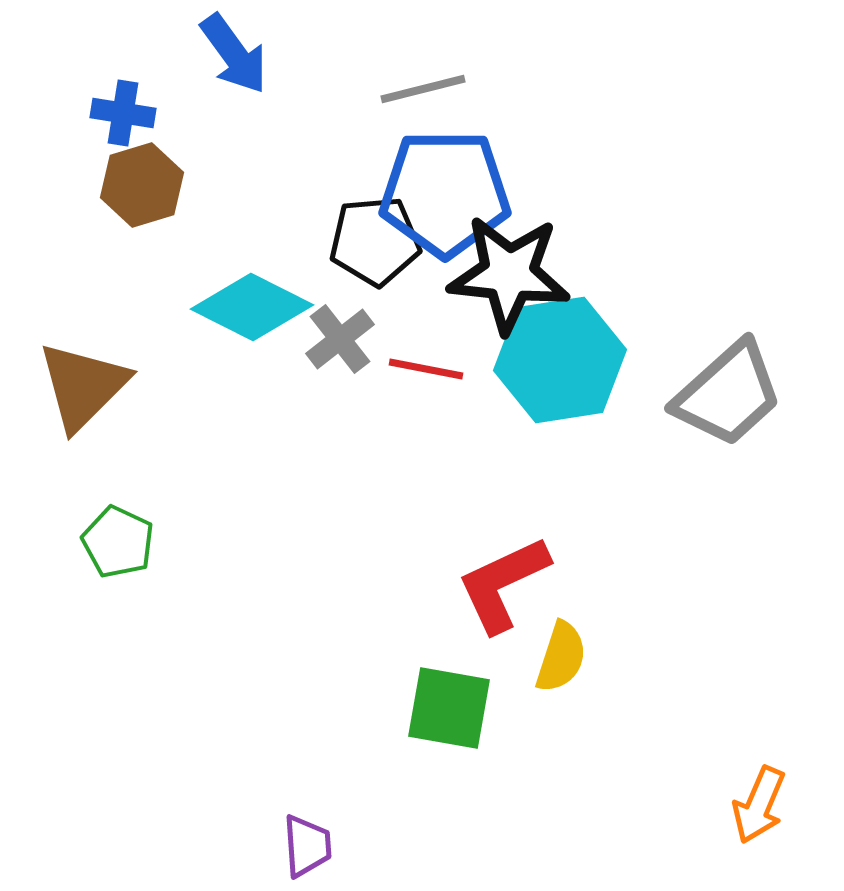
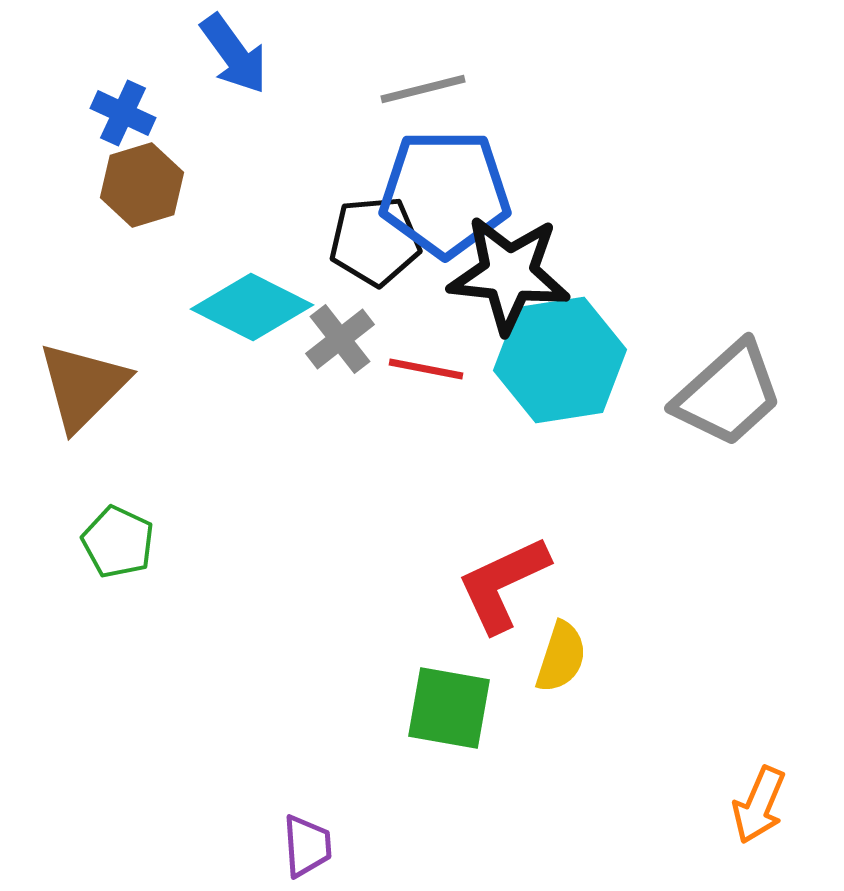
blue cross: rotated 16 degrees clockwise
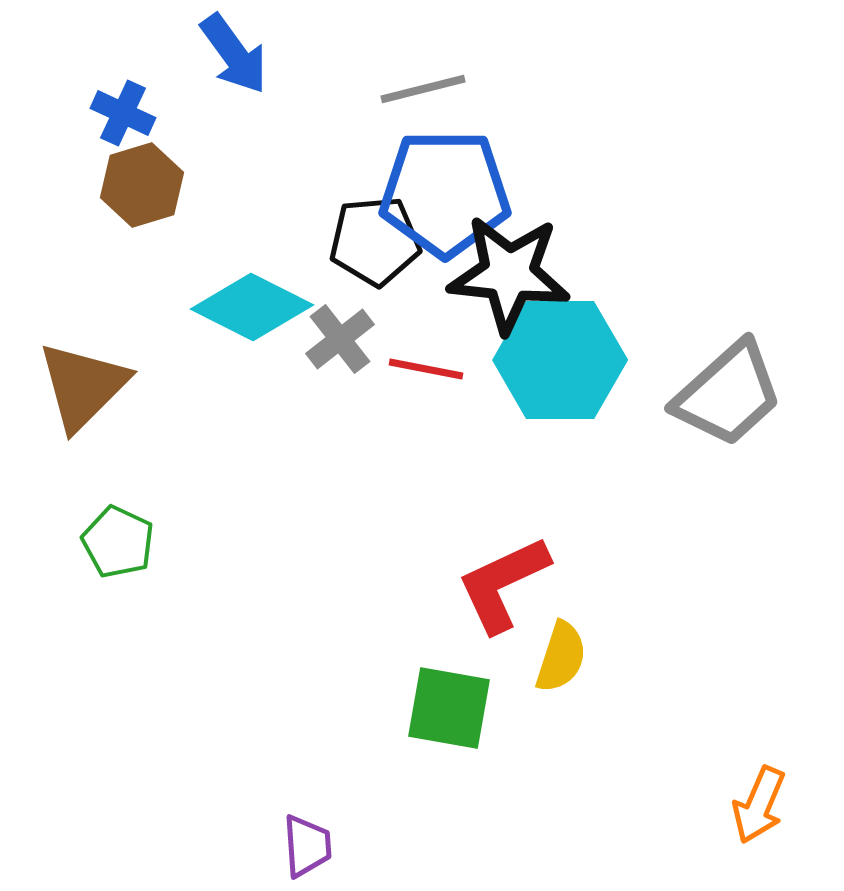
cyan hexagon: rotated 9 degrees clockwise
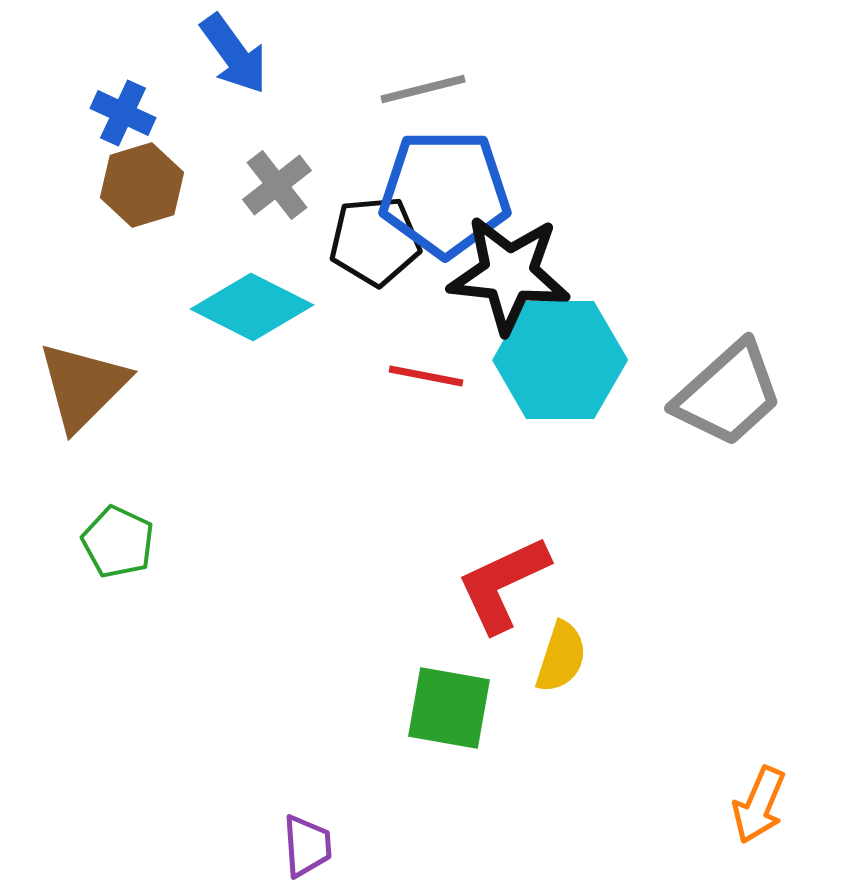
gray cross: moved 63 px left, 154 px up
red line: moved 7 px down
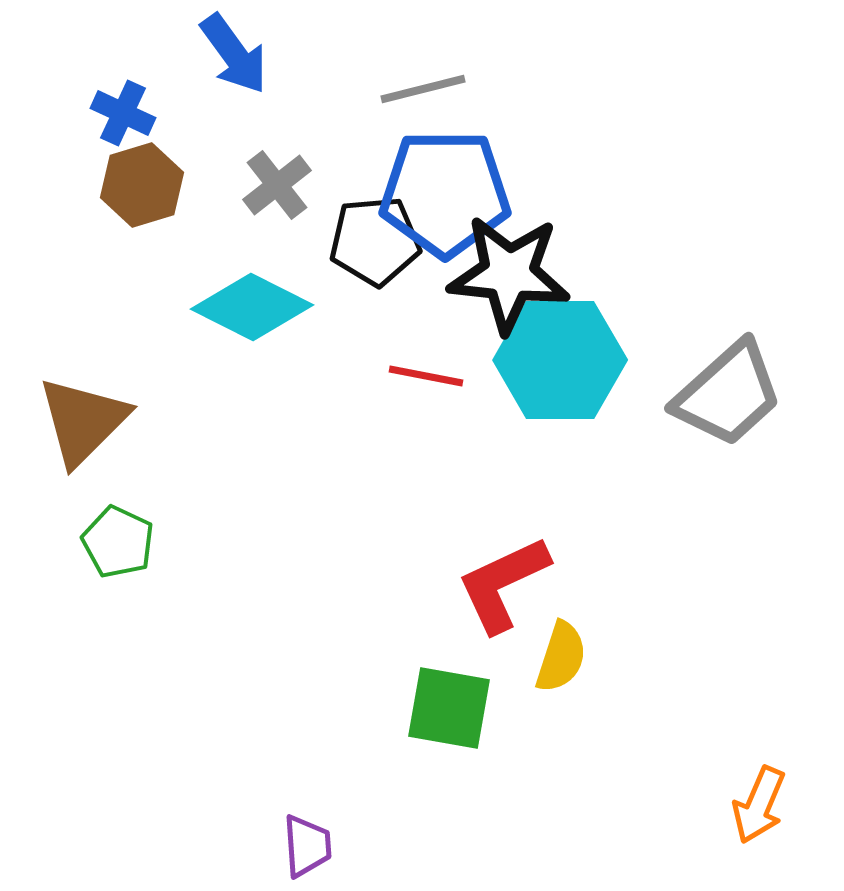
brown triangle: moved 35 px down
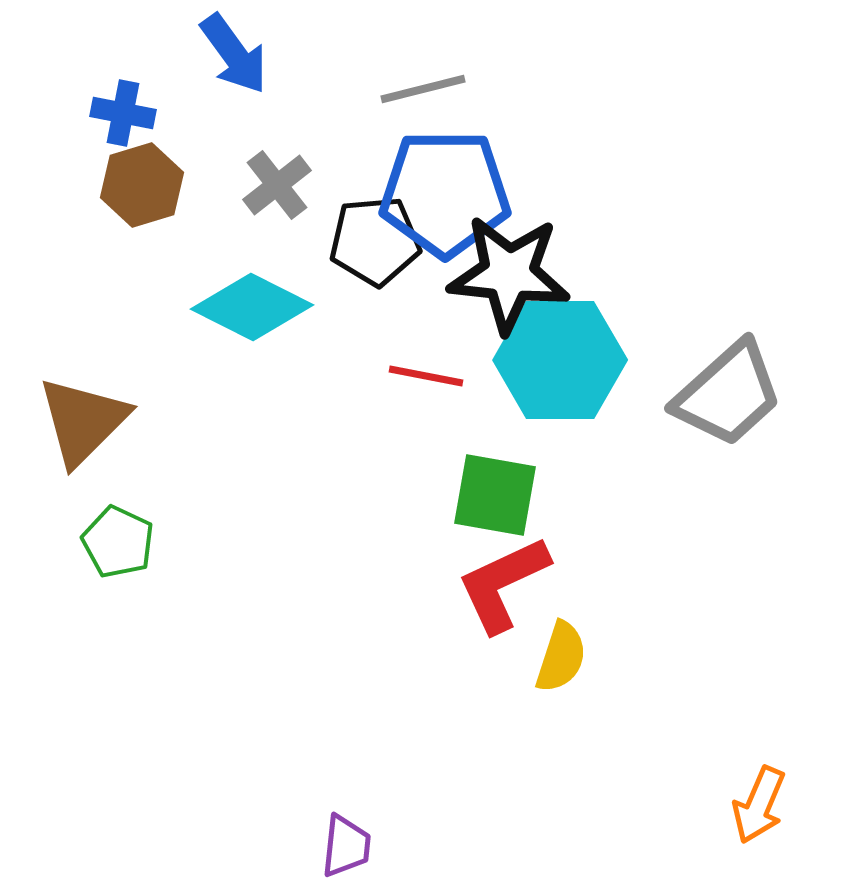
blue cross: rotated 14 degrees counterclockwise
green square: moved 46 px right, 213 px up
purple trapezoid: moved 39 px right; rotated 10 degrees clockwise
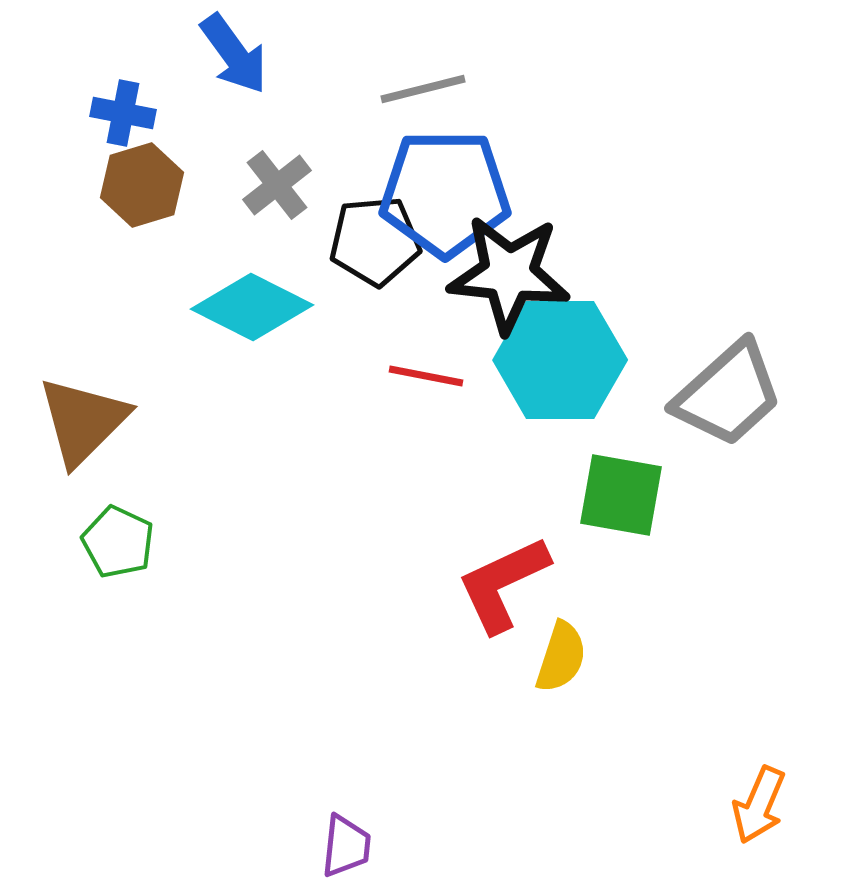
green square: moved 126 px right
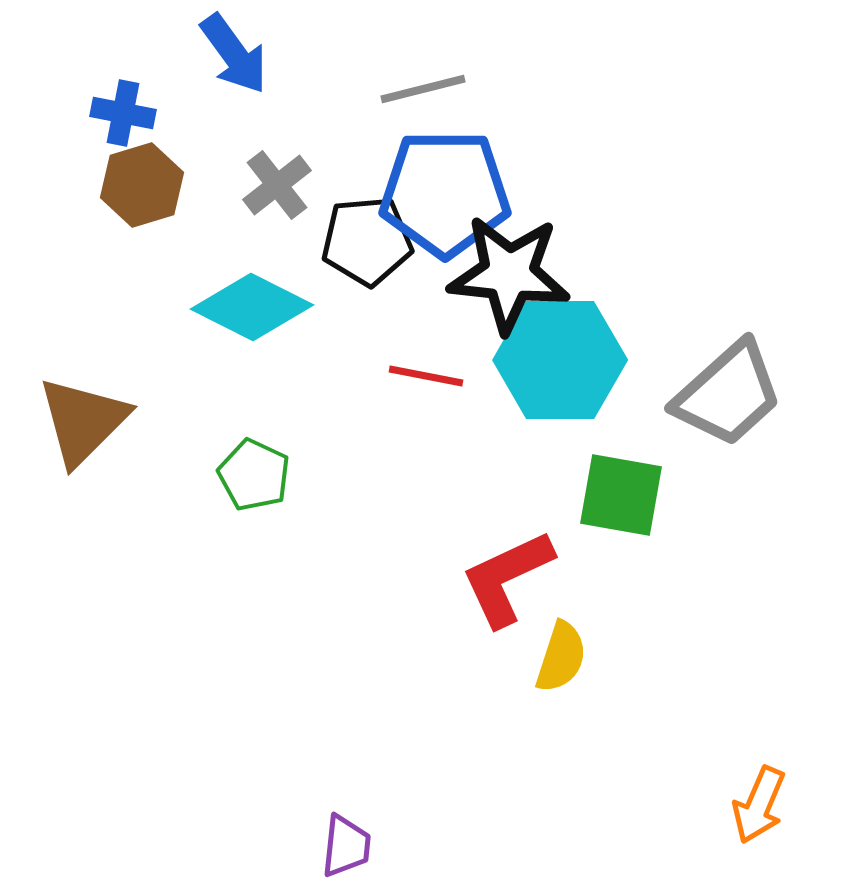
black pentagon: moved 8 px left
green pentagon: moved 136 px right, 67 px up
red L-shape: moved 4 px right, 6 px up
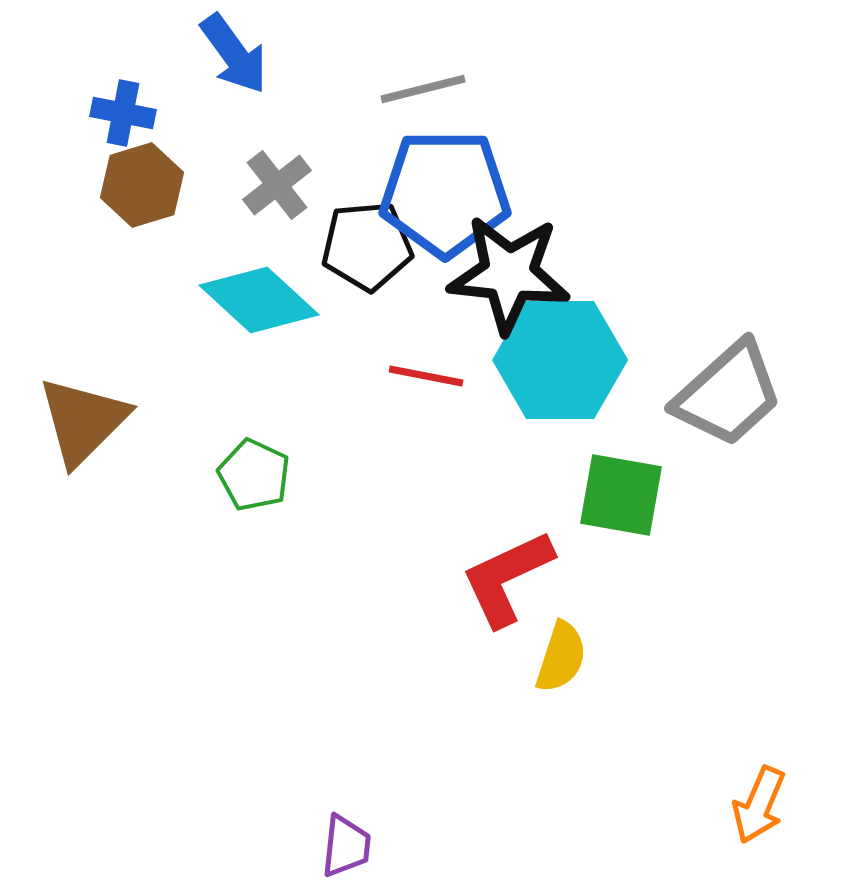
black pentagon: moved 5 px down
cyan diamond: moved 7 px right, 7 px up; rotated 16 degrees clockwise
